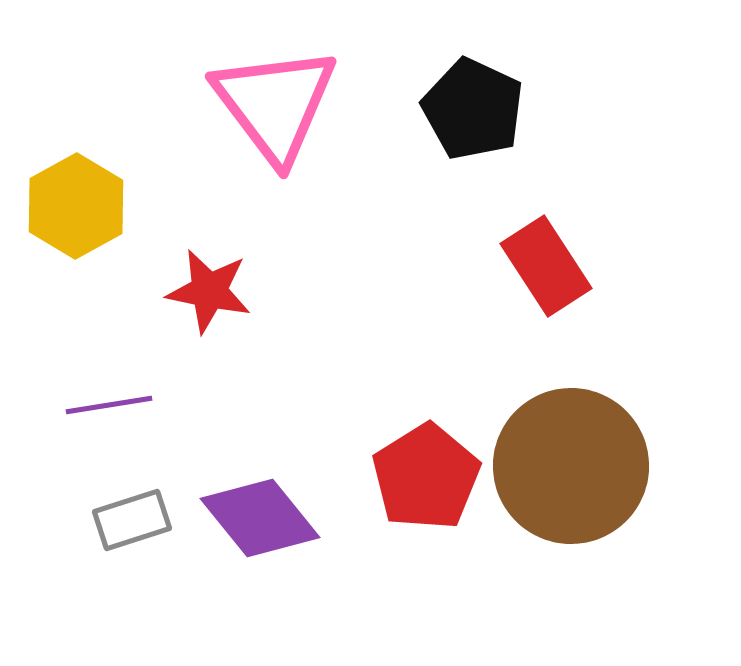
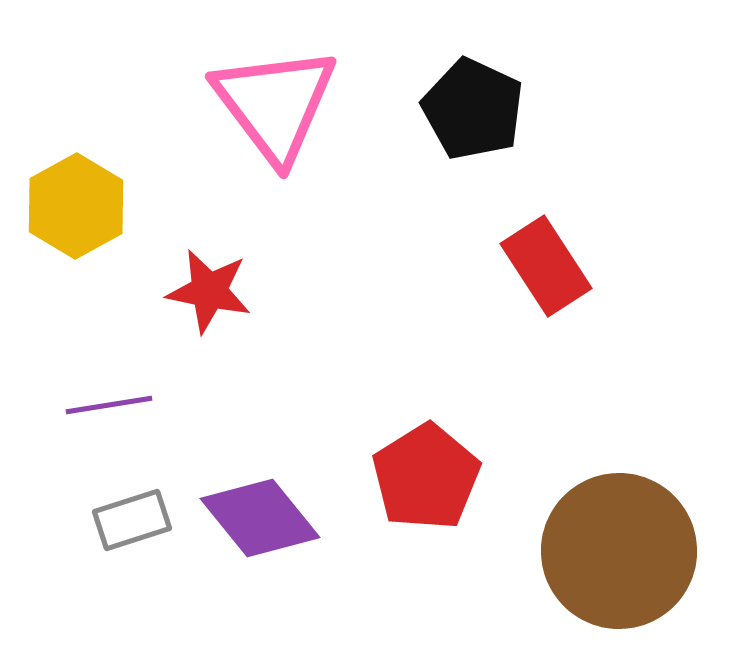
brown circle: moved 48 px right, 85 px down
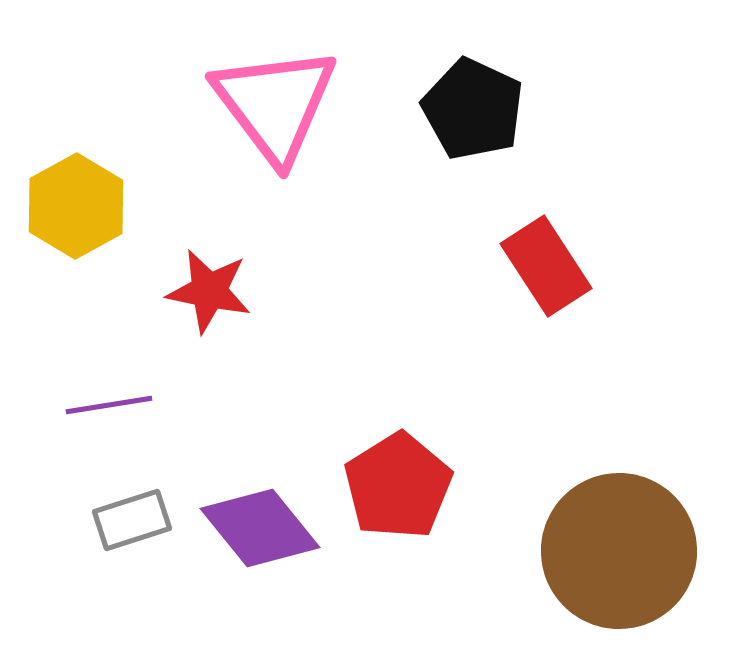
red pentagon: moved 28 px left, 9 px down
purple diamond: moved 10 px down
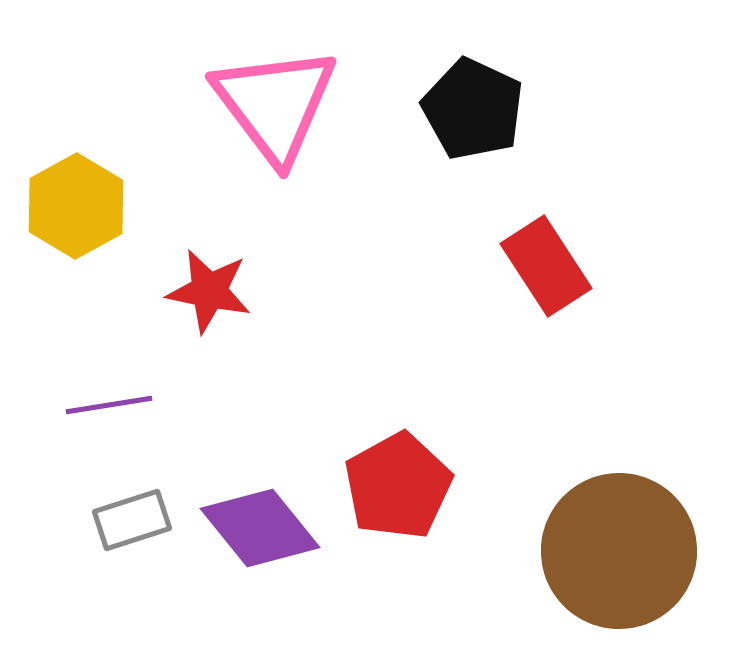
red pentagon: rotated 3 degrees clockwise
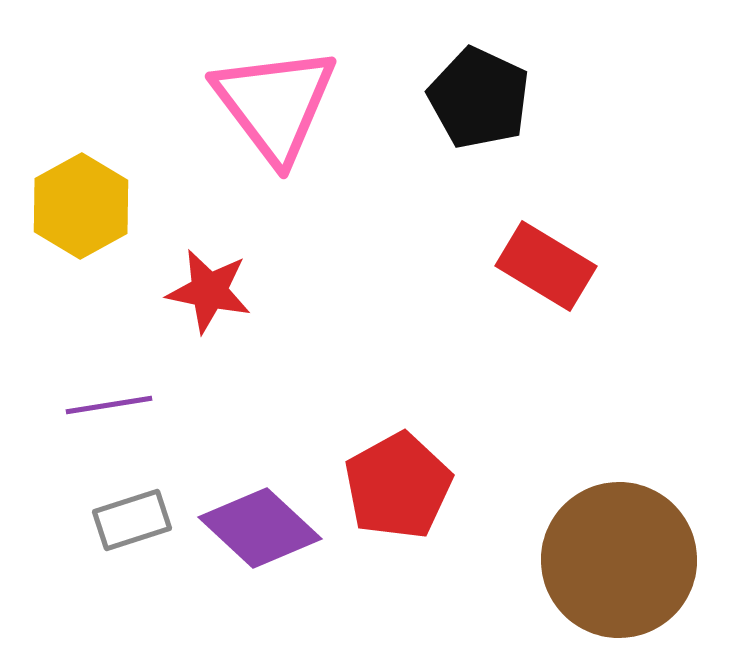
black pentagon: moved 6 px right, 11 px up
yellow hexagon: moved 5 px right
red rectangle: rotated 26 degrees counterclockwise
purple diamond: rotated 8 degrees counterclockwise
brown circle: moved 9 px down
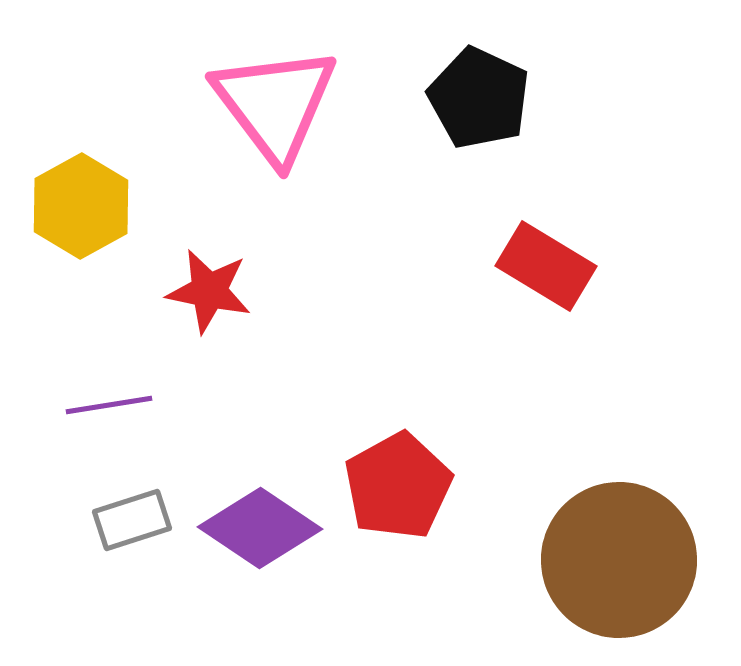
purple diamond: rotated 9 degrees counterclockwise
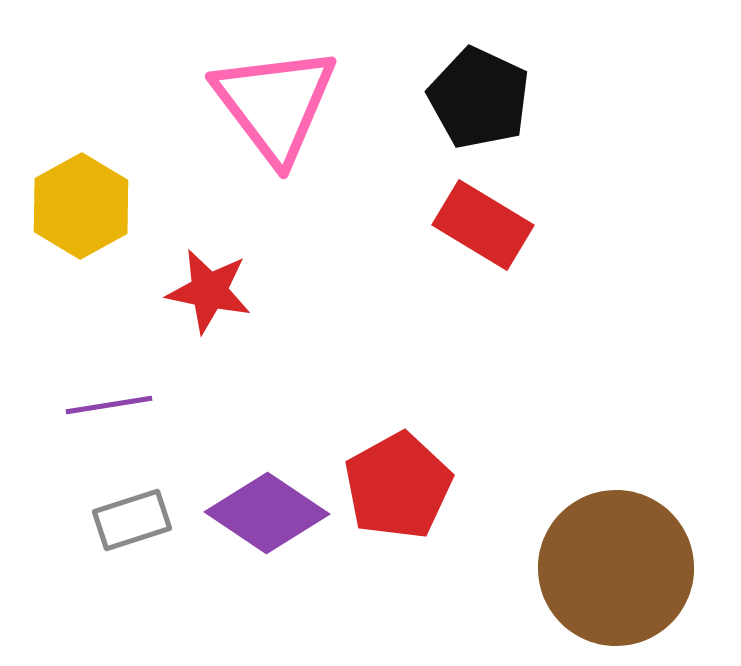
red rectangle: moved 63 px left, 41 px up
purple diamond: moved 7 px right, 15 px up
brown circle: moved 3 px left, 8 px down
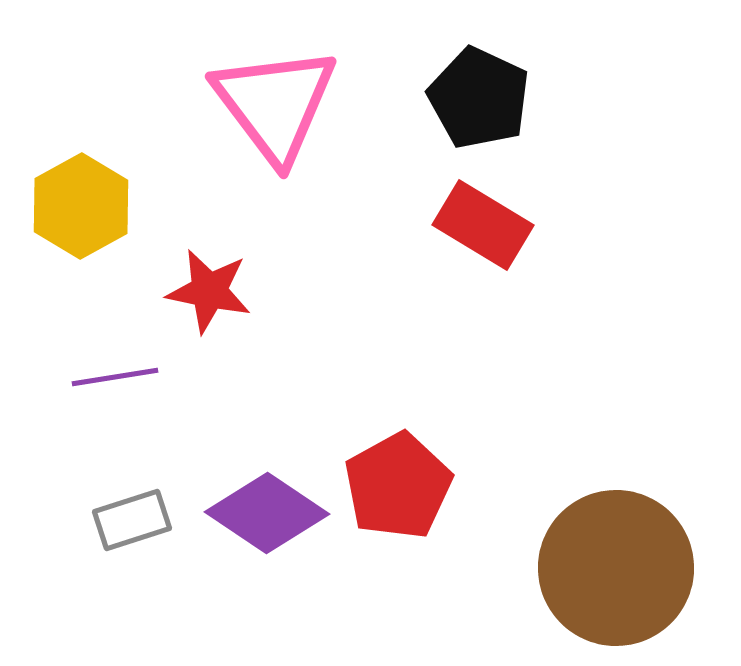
purple line: moved 6 px right, 28 px up
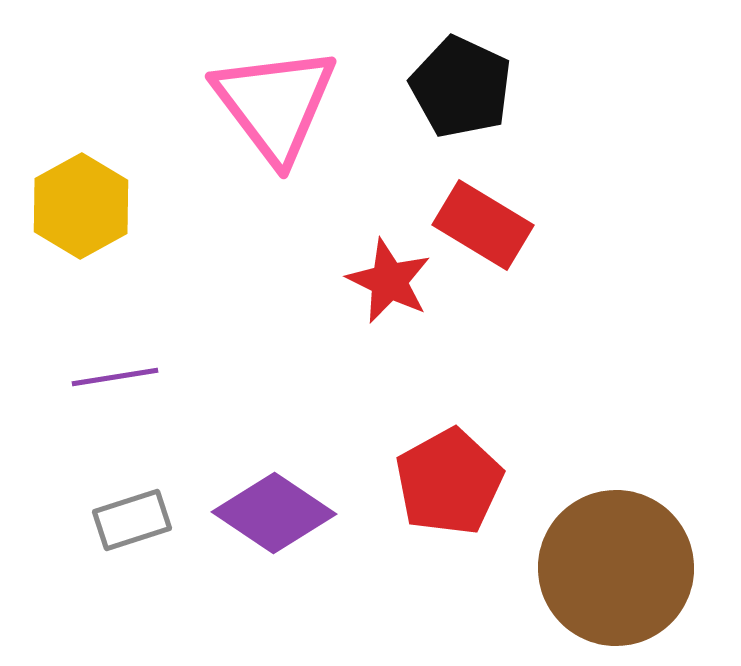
black pentagon: moved 18 px left, 11 px up
red star: moved 180 px right, 10 px up; rotated 14 degrees clockwise
red pentagon: moved 51 px right, 4 px up
purple diamond: moved 7 px right
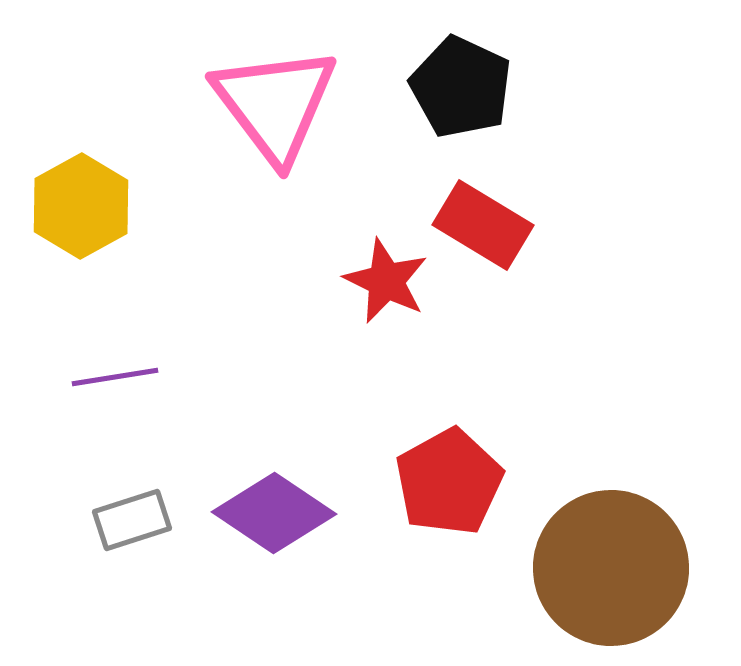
red star: moved 3 px left
brown circle: moved 5 px left
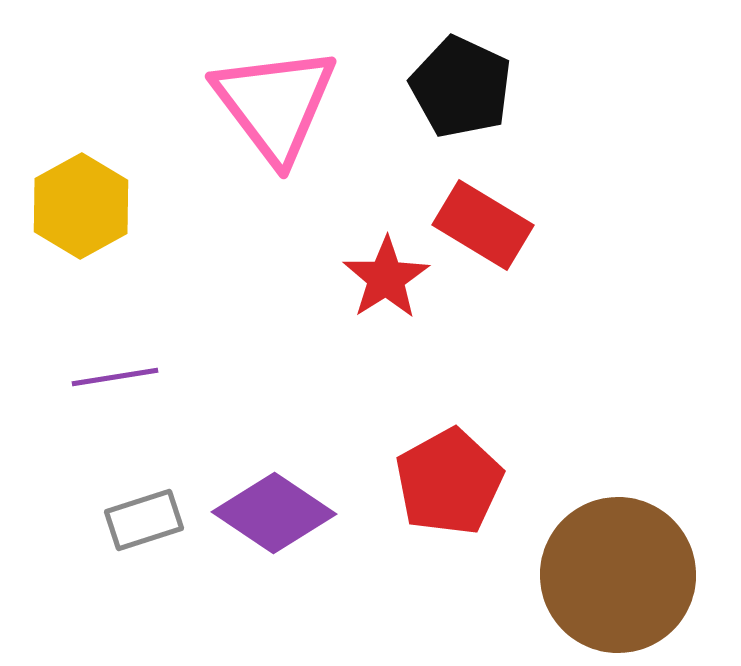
red star: moved 3 px up; rotated 14 degrees clockwise
gray rectangle: moved 12 px right
brown circle: moved 7 px right, 7 px down
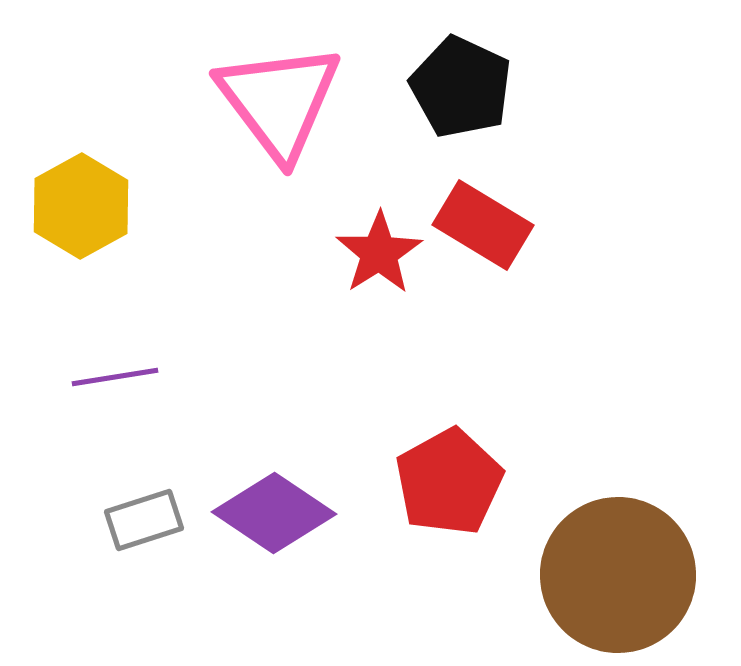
pink triangle: moved 4 px right, 3 px up
red star: moved 7 px left, 25 px up
